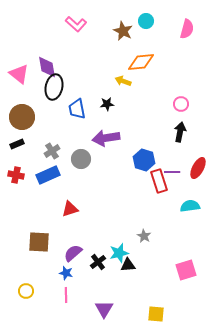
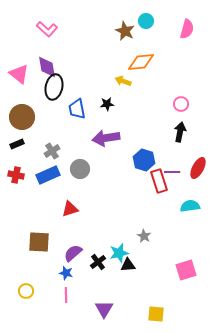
pink L-shape: moved 29 px left, 5 px down
brown star: moved 2 px right
gray circle: moved 1 px left, 10 px down
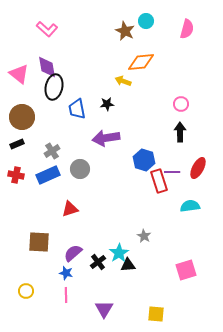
black arrow: rotated 12 degrees counterclockwise
cyan star: rotated 18 degrees counterclockwise
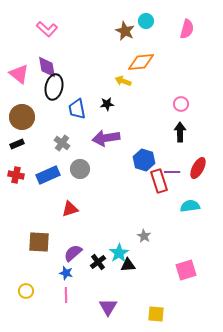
gray cross: moved 10 px right, 8 px up; rotated 21 degrees counterclockwise
purple triangle: moved 4 px right, 2 px up
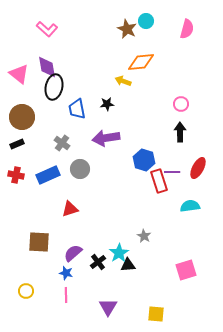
brown star: moved 2 px right, 2 px up
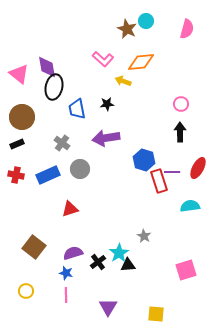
pink L-shape: moved 56 px right, 30 px down
brown square: moved 5 px left, 5 px down; rotated 35 degrees clockwise
purple semicircle: rotated 24 degrees clockwise
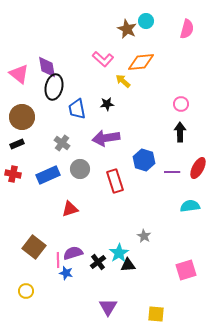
yellow arrow: rotated 21 degrees clockwise
red cross: moved 3 px left, 1 px up
red rectangle: moved 44 px left
pink line: moved 8 px left, 35 px up
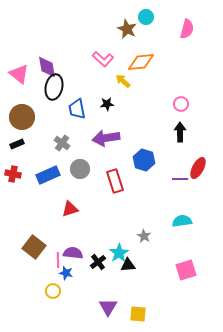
cyan circle: moved 4 px up
purple line: moved 8 px right, 7 px down
cyan semicircle: moved 8 px left, 15 px down
purple semicircle: rotated 24 degrees clockwise
yellow circle: moved 27 px right
yellow square: moved 18 px left
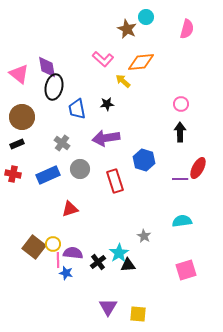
yellow circle: moved 47 px up
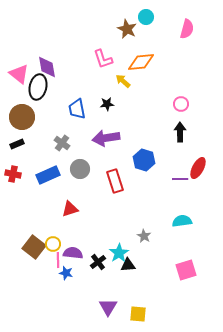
pink L-shape: rotated 30 degrees clockwise
black ellipse: moved 16 px left
